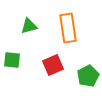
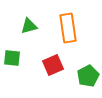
green square: moved 2 px up
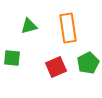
red square: moved 3 px right, 2 px down
green pentagon: moved 13 px up
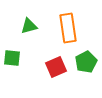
green pentagon: moved 2 px left, 1 px up
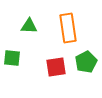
green triangle: rotated 18 degrees clockwise
red square: rotated 15 degrees clockwise
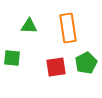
green pentagon: moved 1 px down
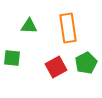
red square: rotated 20 degrees counterclockwise
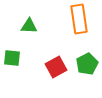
orange rectangle: moved 11 px right, 9 px up
green pentagon: moved 1 px right, 1 px down
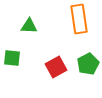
green pentagon: moved 1 px right
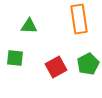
green square: moved 3 px right
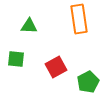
green square: moved 1 px right, 1 px down
green pentagon: moved 18 px down
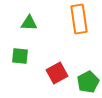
green triangle: moved 3 px up
green square: moved 4 px right, 3 px up
red square: moved 1 px right, 6 px down
